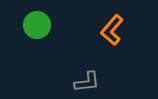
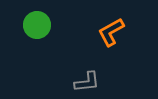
orange L-shape: moved 1 px left, 2 px down; rotated 20 degrees clockwise
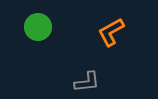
green circle: moved 1 px right, 2 px down
